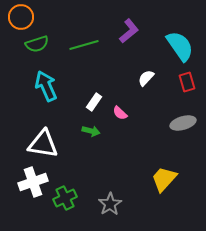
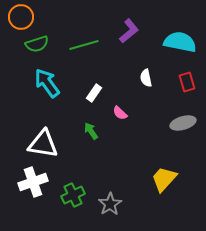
cyan semicircle: moved 4 px up; rotated 44 degrees counterclockwise
white semicircle: rotated 54 degrees counterclockwise
cyan arrow: moved 1 px right, 3 px up; rotated 12 degrees counterclockwise
white rectangle: moved 9 px up
green arrow: rotated 138 degrees counterclockwise
green cross: moved 8 px right, 3 px up
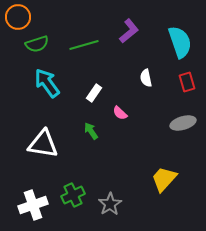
orange circle: moved 3 px left
cyan semicircle: rotated 60 degrees clockwise
white cross: moved 23 px down
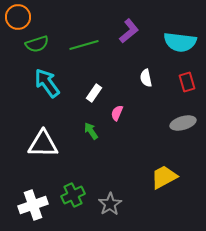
cyan semicircle: rotated 116 degrees clockwise
pink semicircle: moved 3 px left; rotated 70 degrees clockwise
white triangle: rotated 8 degrees counterclockwise
yellow trapezoid: moved 2 px up; rotated 20 degrees clockwise
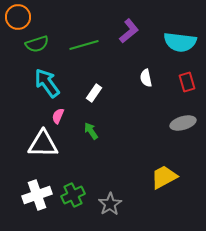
pink semicircle: moved 59 px left, 3 px down
white cross: moved 4 px right, 10 px up
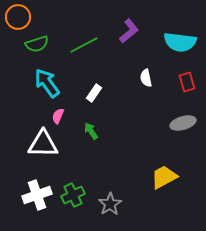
green line: rotated 12 degrees counterclockwise
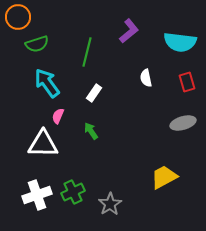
green line: moved 3 px right, 7 px down; rotated 48 degrees counterclockwise
green cross: moved 3 px up
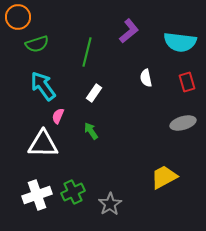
cyan arrow: moved 4 px left, 3 px down
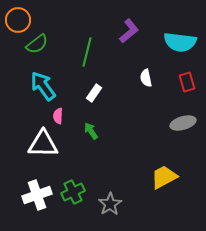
orange circle: moved 3 px down
green semicircle: rotated 20 degrees counterclockwise
pink semicircle: rotated 21 degrees counterclockwise
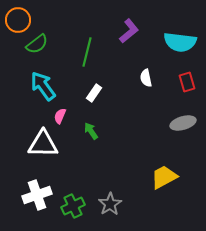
pink semicircle: moved 2 px right; rotated 21 degrees clockwise
green cross: moved 14 px down
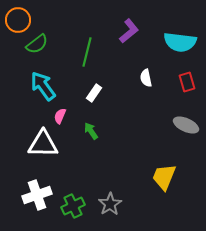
gray ellipse: moved 3 px right, 2 px down; rotated 40 degrees clockwise
yellow trapezoid: rotated 40 degrees counterclockwise
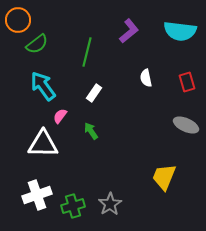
cyan semicircle: moved 11 px up
pink semicircle: rotated 14 degrees clockwise
green cross: rotated 10 degrees clockwise
